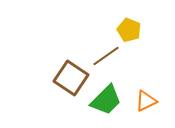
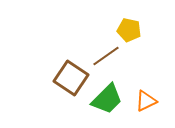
yellow pentagon: rotated 10 degrees counterclockwise
green trapezoid: moved 1 px right, 1 px up
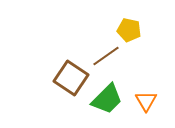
orange triangle: rotated 35 degrees counterclockwise
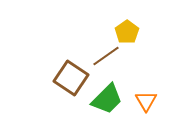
yellow pentagon: moved 2 px left, 2 px down; rotated 25 degrees clockwise
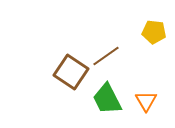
yellow pentagon: moved 27 px right; rotated 30 degrees counterclockwise
brown square: moved 6 px up
green trapezoid: rotated 108 degrees clockwise
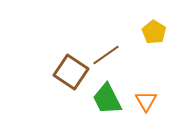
yellow pentagon: rotated 25 degrees clockwise
brown line: moved 1 px up
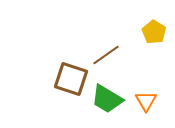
brown square: moved 7 px down; rotated 16 degrees counterclockwise
green trapezoid: rotated 32 degrees counterclockwise
